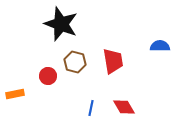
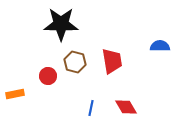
black star: rotated 20 degrees counterclockwise
red trapezoid: moved 1 px left
red diamond: moved 2 px right
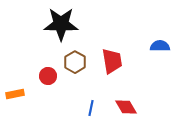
brown hexagon: rotated 15 degrees clockwise
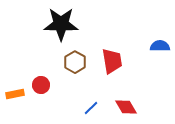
red circle: moved 7 px left, 9 px down
blue line: rotated 35 degrees clockwise
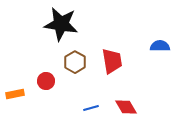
black star: rotated 8 degrees clockwise
red circle: moved 5 px right, 4 px up
blue line: rotated 28 degrees clockwise
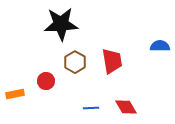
black star: rotated 12 degrees counterclockwise
blue line: rotated 14 degrees clockwise
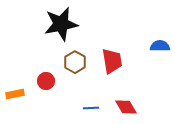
black star: rotated 8 degrees counterclockwise
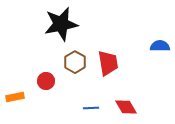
red trapezoid: moved 4 px left, 2 px down
orange rectangle: moved 3 px down
